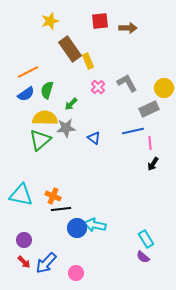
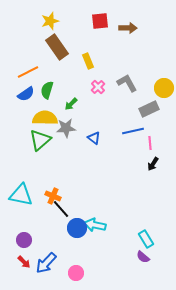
brown rectangle: moved 13 px left, 2 px up
black line: rotated 54 degrees clockwise
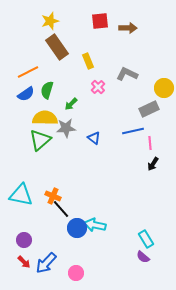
gray L-shape: moved 9 px up; rotated 35 degrees counterclockwise
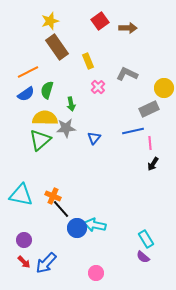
red square: rotated 30 degrees counterclockwise
green arrow: rotated 56 degrees counterclockwise
blue triangle: rotated 32 degrees clockwise
pink circle: moved 20 px right
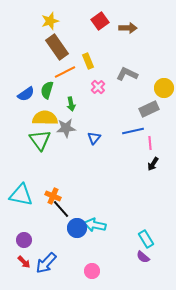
orange line: moved 37 px right
green triangle: rotated 25 degrees counterclockwise
pink circle: moved 4 px left, 2 px up
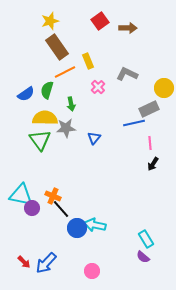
blue line: moved 1 px right, 8 px up
purple circle: moved 8 px right, 32 px up
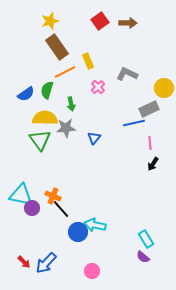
brown arrow: moved 5 px up
blue circle: moved 1 px right, 4 px down
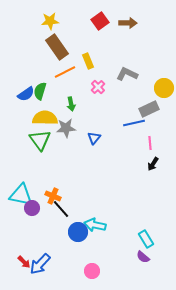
yellow star: rotated 12 degrees clockwise
green semicircle: moved 7 px left, 1 px down
blue arrow: moved 6 px left, 1 px down
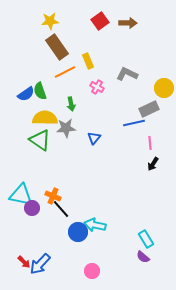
pink cross: moved 1 px left; rotated 16 degrees counterclockwise
green semicircle: rotated 36 degrees counterclockwise
green triangle: rotated 20 degrees counterclockwise
